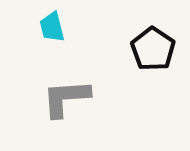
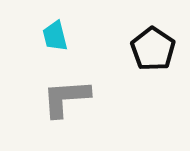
cyan trapezoid: moved 3 px right, 9 px down
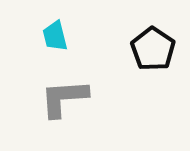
gray L-shape: moved 2 px left
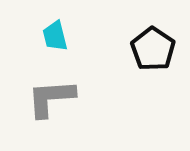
gray L-shape: moved 13 px left
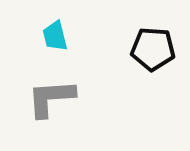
black pentagon: rotated 30 degrees counterclockwise
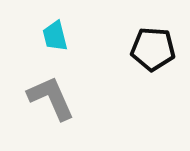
gray L-shape: rotated 70 degrees clockwise
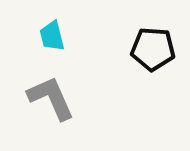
cyan trapezoid: moved 3 px left
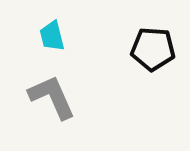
gray L-shape: moved 1 px right, 1 px up
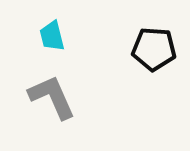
black pentagon: moved 1 px right
